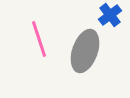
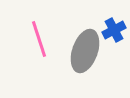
blue cross: moved 4 px right, 15 px down; rotated 10 degrees clockwise
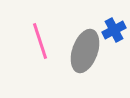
pink line: moved 1 px right, 2 px down
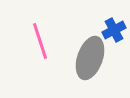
gray ellipse: moved 5 px right, 7 px down
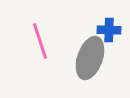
blue cross: moved 5 px left; rotated 30 degrees clockwise
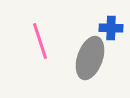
blue cross: moved 2 px right, 2 px up
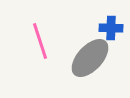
gray ellipse: rotated 24 degrees clockwise
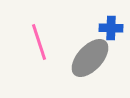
pink line: moved 1 px left, 1 px down
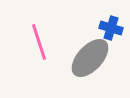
blue cross: rotated 15 degrees clockwise
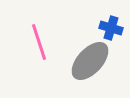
gray ellipse: moved 3 px down
